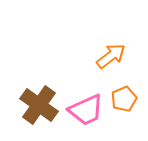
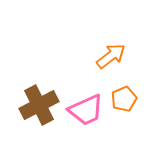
brown cross: rotated 27 degrees clockwise
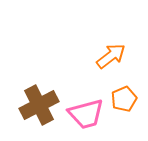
pink trapezoid: moved 4 px down; rotated 9 degrees clockwise
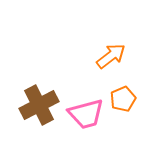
orange pentagon: moved 1 px left
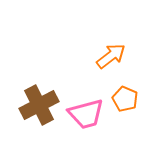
orange pentagon: moved 2 px right; rotated 25 degrees counterclockwise
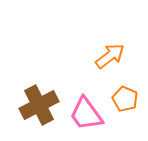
orange arrow: moved 1 px left
pink trapezoid: rotated 69 degrees clockwise
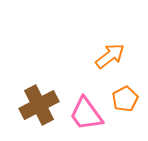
orange pentagon: rotated 20 degrees clockwise
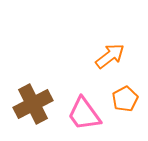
brown cross: moved 6 px left, 1 px up
pink trapezoid: moved 2 px left
